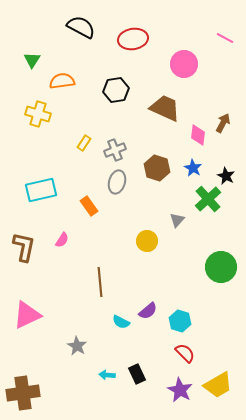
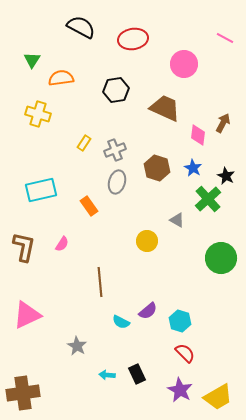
orange semicircle: moved 1 px left, 3 px up
gray triangle: rotated 42 degrees counterclockwise
pink semicircle: moved 4 px down
green circle: moved 9 px up
yellow trapezoid: moved 12 px down
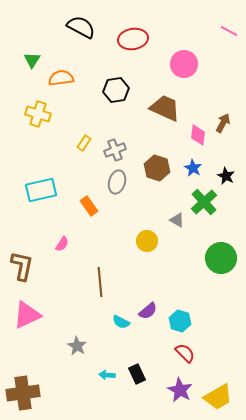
pink line: moved 4 px right, 7 px up
green cross: moved 4 px left, 3 px down
brown L-shape: moved 2 px left, 19 px down
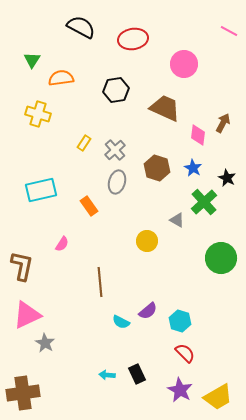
gray cross: rotated 20 degrees counterclockwise
black star: moved 1 px right, 2 px down
gray star: moved 32 px left, 3 px up
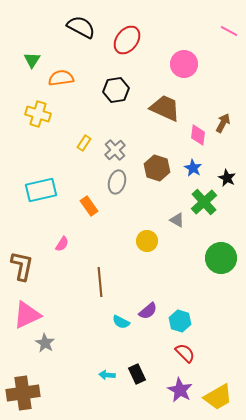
red ellipse: moved 6 px left, 1 px down; rotated 44 degrees counterclockwise
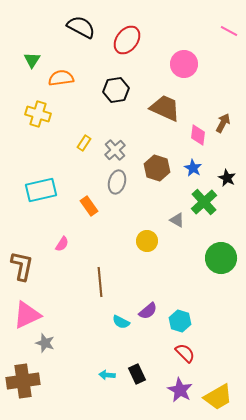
gray star: rotated 12 degrees counterclockwise
brown cross: moved 12 px up
